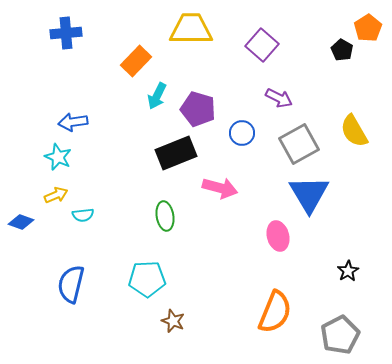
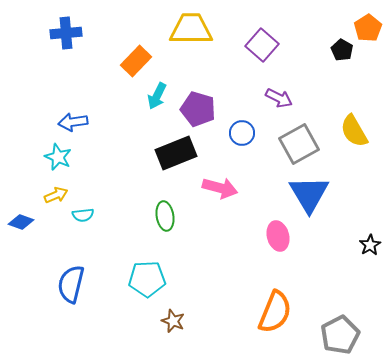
black star: moved 22 px right, 26 px up
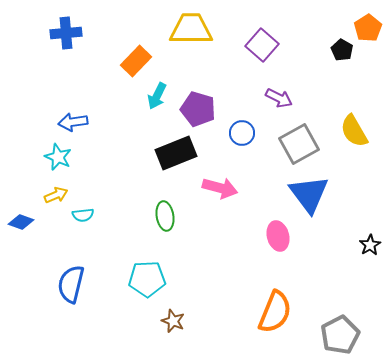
blue triangle: rotated 6 degrees counterclockwise
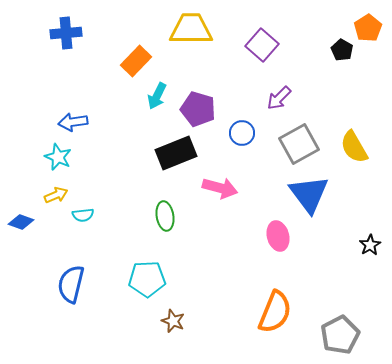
purple arrow: rotated 108 degrees clockwise
yellow semicircle: moved 16 px down
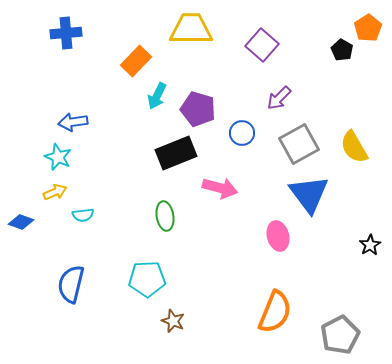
yellow arrow: moved 1 px left, 3 px up
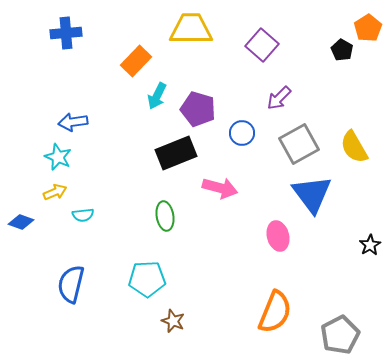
blue triangle: moved 3 px right
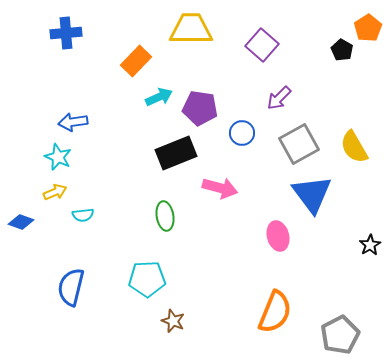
cyan arrow: moved 2 px right, 1 px down; rotated 140 degrees counterclockwise
purple pentagon: moved 2 px right, 1 px up; rotated 8 degrees counterclockwise
blue semicircle: moved 3 px down
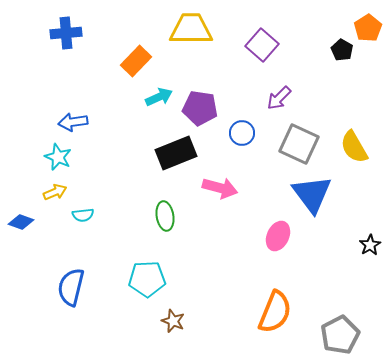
gray square: rotated 36 degrees counterclockwise
pink ellipse: rotated 40 degrees clockwise
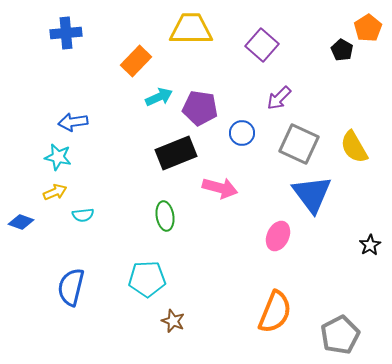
cyan star: rotated 12 degrees counterclockwise
